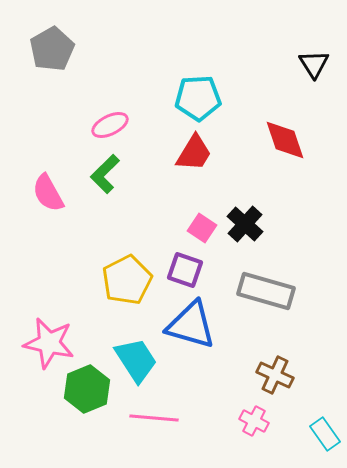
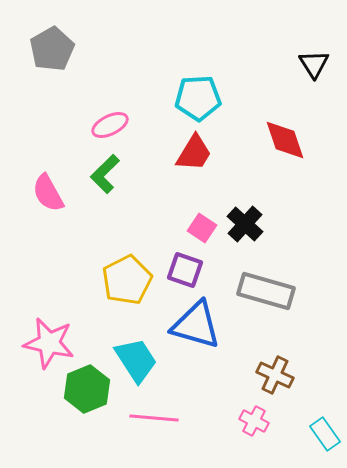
blue triangle: moved 5 px right
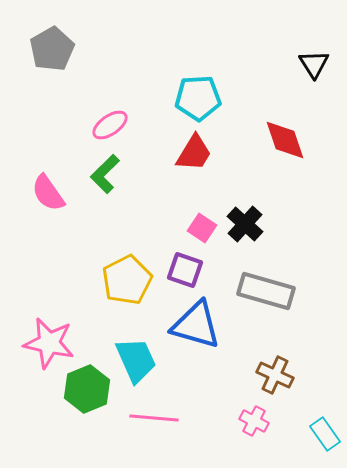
pink ellipse: rotated 9 degrees counterclockwise
pink semicircle: rotated 6 degrees counterclockwise
cyan trapezoid: rotated 9 degrees clockwise
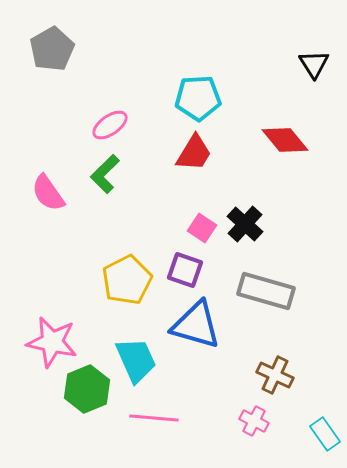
red diamond: rotated 21 degrees counterclockwise
pink star: moved 3 px right, 1 px up
